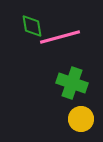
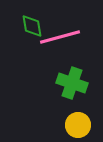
yellow circle: moved 3 px left, 6 px down
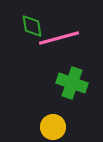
pink line: moved 1 px left, 1 px down
yellow circle: moved 25 px left, 2 px down
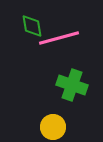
green cross: moved 2 px down
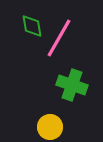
pink line: rotated 45 degrees counterclockwise
yellow circle: moved 3 px left
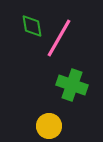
yellow circle: moved 1 px left, 1 px up
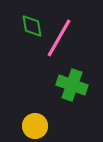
yellow circle: moved 14 px left
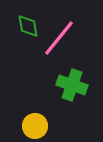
green diamond: moved 4 px left
pink line: rotated 9 degrees clockwise
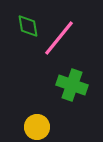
yellow circle: moved 2 px right, 1 px down
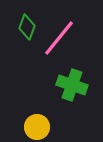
green diamond: moved 1 px left, 1 px down; rotated 30 degrees clockwise
